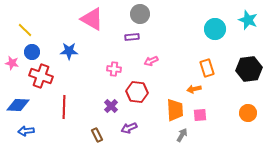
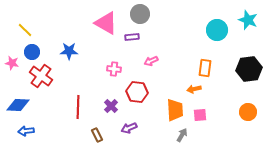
pink triangle: moved 14 px right, 4 px down
cyan circle: moved 2 px right, 1 px down
orange rectangle: moved 2 px left; rotated 24 degrees clockwise
red cross: rotated 15 degrees clockwise
red line: moved 14 px right
orange circle: moved 1 px up
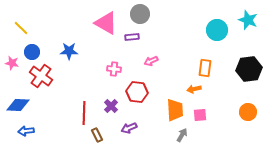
yellow line: moved 4 px left, 2 px up
red line: moved 6 px right, 6 px down
